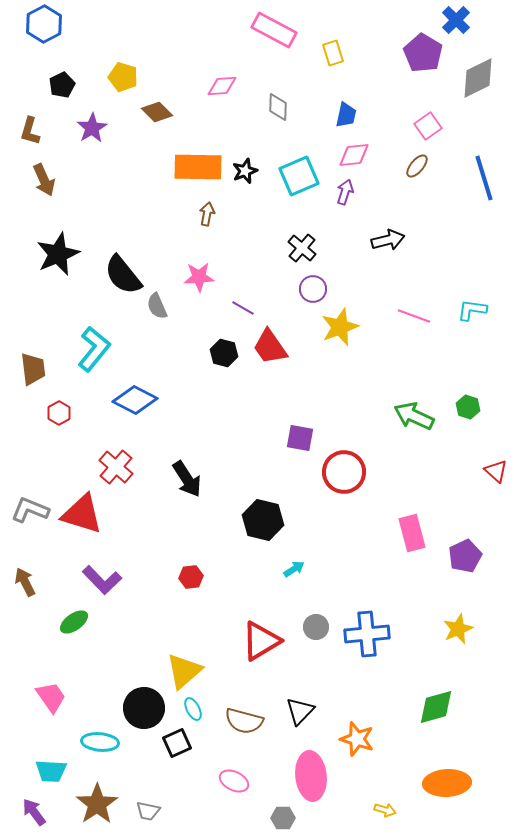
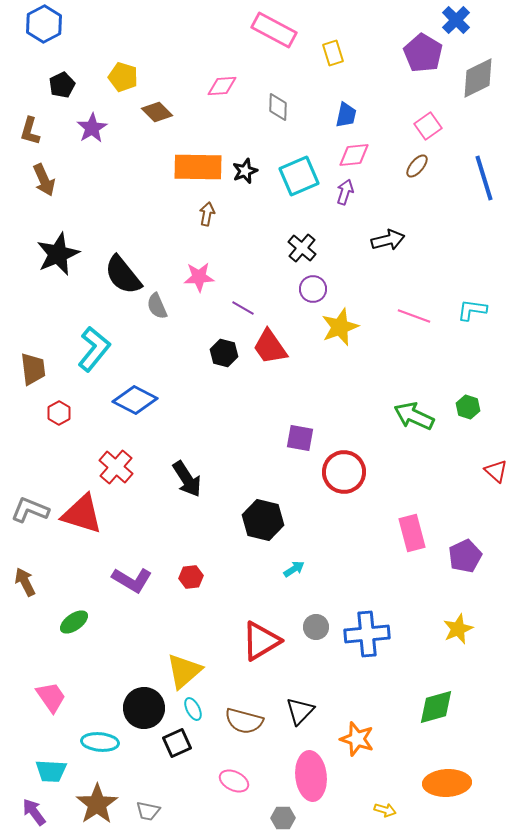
purple L-shape at (102, 580): moved 30 px right; rotated 15 degrees counterclockwise
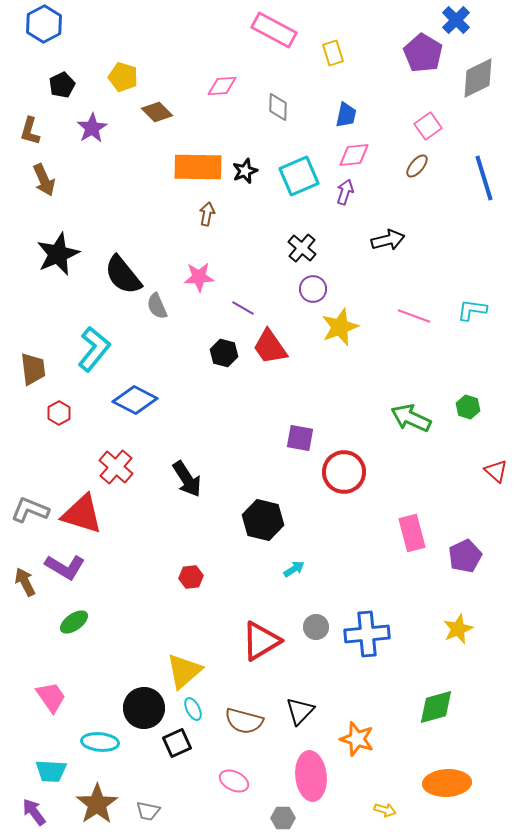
green arrow at (414, 416): moved 3 px left, 2 px down
purple L-shape at (132, 580): moved 67 px left, 13 px up
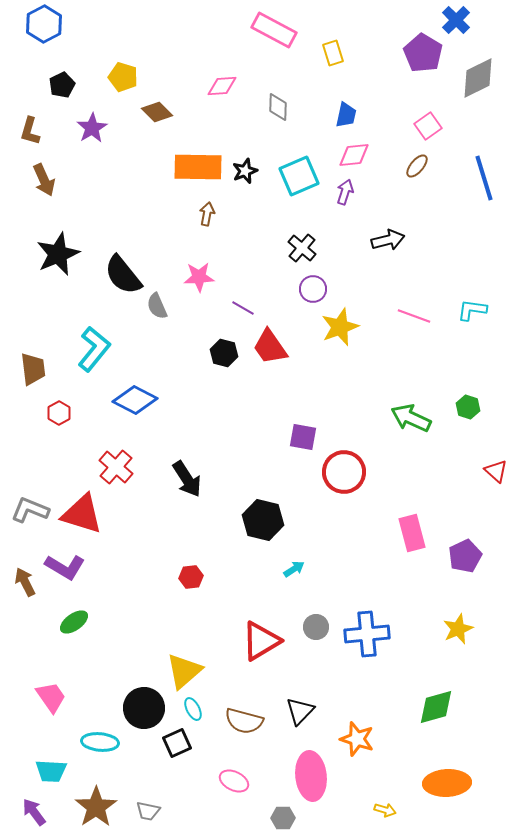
purple square at (300, 438): moved 3 px right, 1 px up
brown star at (97, 804): moved 1 px left, 3 px down
